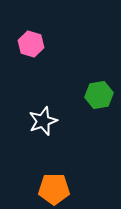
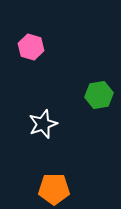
pink hexagon: moved 3 px down
white star: moved 3 px down
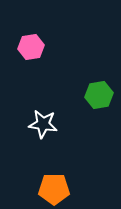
pink hexagon: rotated 25 degrees counterclockwise
white star: rotated 28 degrees clockwise
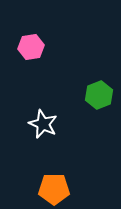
green hexagon: rotated 12 degrees counterclockwise
white star: rotated 16 degrees clockwise
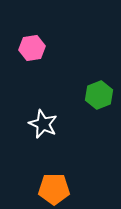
pink hexagon: moved 1 px right, 1 px down
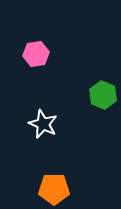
pink hexagon: moved 4 px right, 6 px down
green hexagon: moved 4 px right; rotated 16 degrees counterclockwise
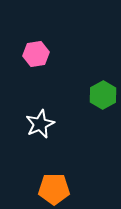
green hexagon: rotated 8 degrees clockwise
white star: moved 3 px left; rotated 24 degrees clockwise
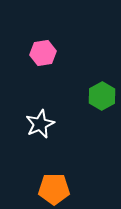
pink hexagon: moved 7 px right, 1 px up
green hexagon: moved 1 px left, 1 px down
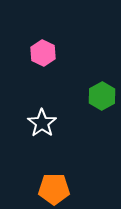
pink hexagon: rotated 25 degrees counterclockwise
white star: moved 2 px right, 1 px up; rotated 12 degrees counterclockwise
